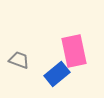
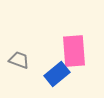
pink rectangle: rotated 8 degrees clockwise
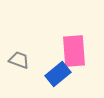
blue rectangle: moved 1 px right
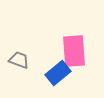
blue rectangle: moved 1 px up
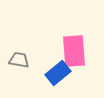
gray trapezoid: rotated 10 degrees counterclockwise
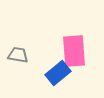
gray trapezoid: moved 1 px left, 5 px up
